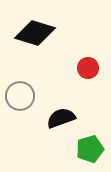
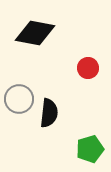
black diamond: rotated 6 degrees counterclockwise
gray circle: moved 1 px left, 3 px down
black semicircle: moved 12 px left, 5 px up; rotated 116 degrees clockwise
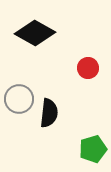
black diamond: rotated 18 degrees clockwise
green pentagon: moved 3 px right
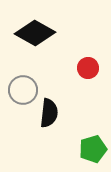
gray circle: moved 4 px right, 9 px up
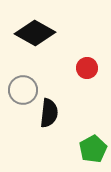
red circle: moved 1 px left
green pentagon: rotated 12 degrees counterclockwise
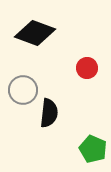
black diamond: rotated 9 degrees counterclockwise
green pentagon: rotated 20 degrees counterclockwise
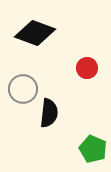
gray circle: moved 1 px up
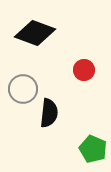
red circle: moved 3 px left, 2 px down
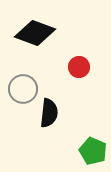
red circle: moved 5 px left, 3 px up
green pentagon: moved 2 px down
